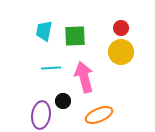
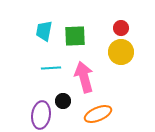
orange ellipse: moved 1 px left, 1 px up
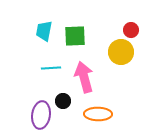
red circle: moved 10 px right, 2 px down
orange ellipse: rotated 24 degrees clockwise
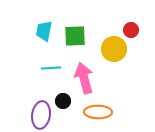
yellow circle: moved 7 px left, 3 px up
pink arrow: moved 1 px down
orange ellipse: moved 2 px up
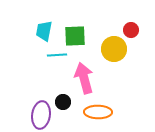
cyan line: moved 6 px right, 13 px up
black circle: moved 1 px down
